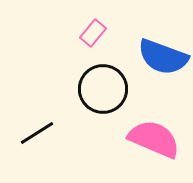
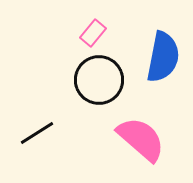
blue semicircle: rotated 99 degrees counterclockwise
black circle: moved 4 px left, 9 px up
pink semicircle: moved 13 px left; rotated 18 degrees clockwise
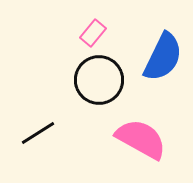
blue semicircle: rotated 15 degrees clockwise
black line: moved 1 px right
pink semicircle: rotated 12 degrees counterclockwise
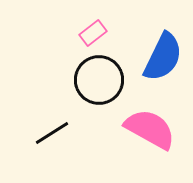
pink rectangle: rotated 12 degrees clockwise
black line: moved 14 px right
pink semicircle: moved 9 px right, 10 px up
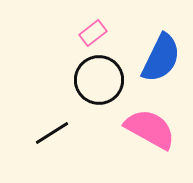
blue semicircle: moved 2 px left, 1 px down
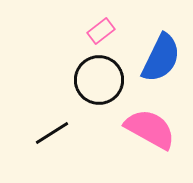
pink rectangle: moved 8 px right, 2 px up
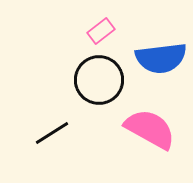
blue semicircle: rotated 57 degrees clockwise
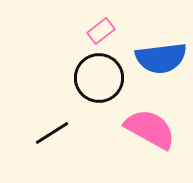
black circle: moved 2 px up
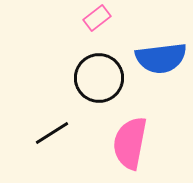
pink rectangle: moved 4 px left, 13 px up
pink semicircle: moved 20 px left, 14 px down; rotated 108 degrees counterclockwise
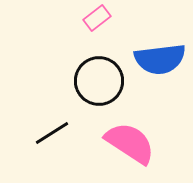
blue semicircle: moved 1 px left, 1 px down
black circle: moved 3 px down
pink semicircle: rotated 112 degrees clockwise
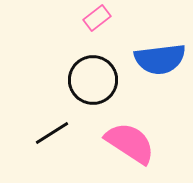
black circle: moved 6 px left, 1 px up
